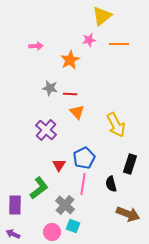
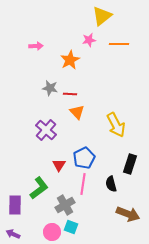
gray cross: rotated 18 degrees clockwise
cyan square: moved 2 px left, 1 px down
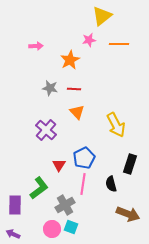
red line: moved 4 px right, 5 px up
pink circle: moved 3 px up
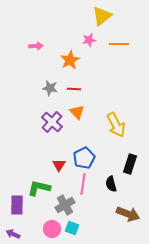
purple cross: moved 6 px right, 8 px up
green L-shape: rotated 130 degrees counterclockwise
purple rectangle: moved 2 px right
cyan square: moved 1 px right, 1 px down
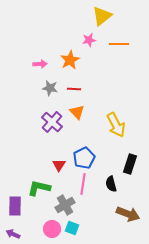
pink arrow: moved 4 px right, 18 px down
purple rectangle: moved 2 px left, 1 px down
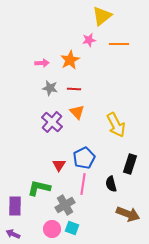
pink arrow: moved 2 px right, 1 px up
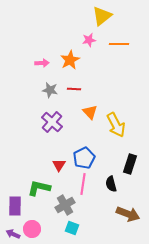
gray star: moved 2 px down
orange triangle: moved 13 px right
pink circle: moved 20 px left
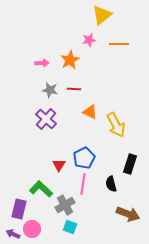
yellow triangle: moved 1 px up
orange triangle: rotated 21 degrees counterclockwise
purple cross: moved 6 px left, 3 px up
green L-shape: moved 2 px right, 1 px down; rotated 30 degrees clockwise
purple rectangle: moved 4 px right, 3 px down; rotated 12 degrees clockwise
cyan square: moved 2 px left, 1 px up
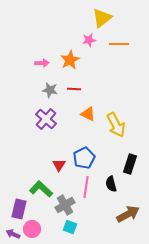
yellow triangle: moved 3 px down
orange triangle: moved 2 px left, 2 px down
pink line: moved 3 px right, 3 px down
brown arrow: rotated 50 degrees counterclockwise
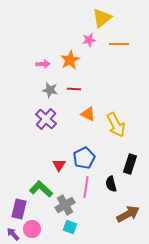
pink arrow: moved 1 px right, 1 px down
purple arrow: rotated 24 degrees clockwise
